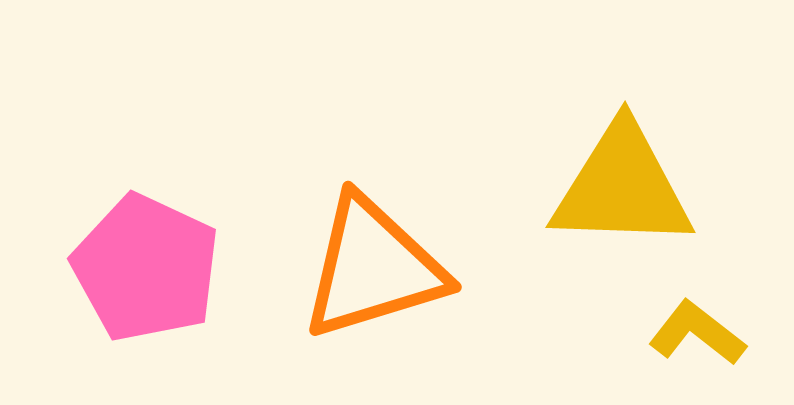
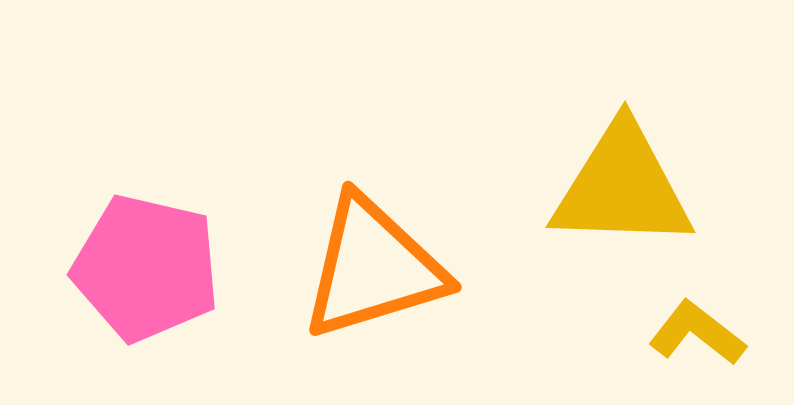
pink pentagon: rotated 12 degrees counterclockwise
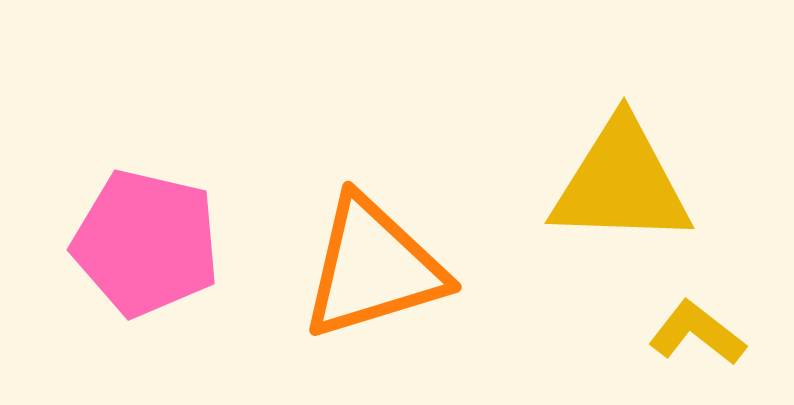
yellow triangle: moved 1 px left, 4 px up
pink pentagon: moved 25 px up
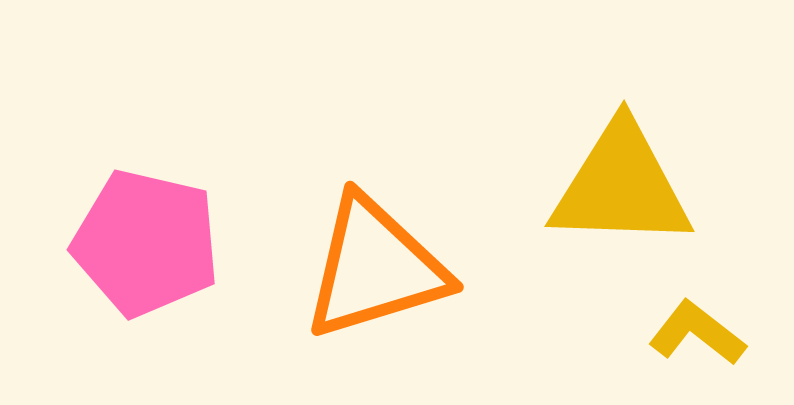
yellow triangle: moved 3 px down
orange triangle: moved 2 px right
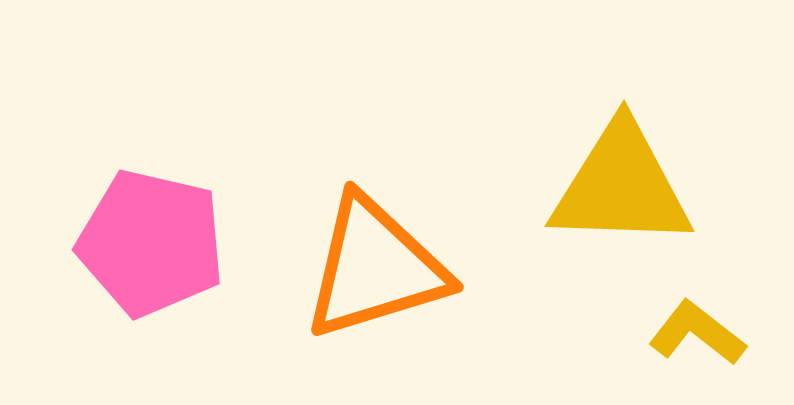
pink pentagon: moved 5 px right
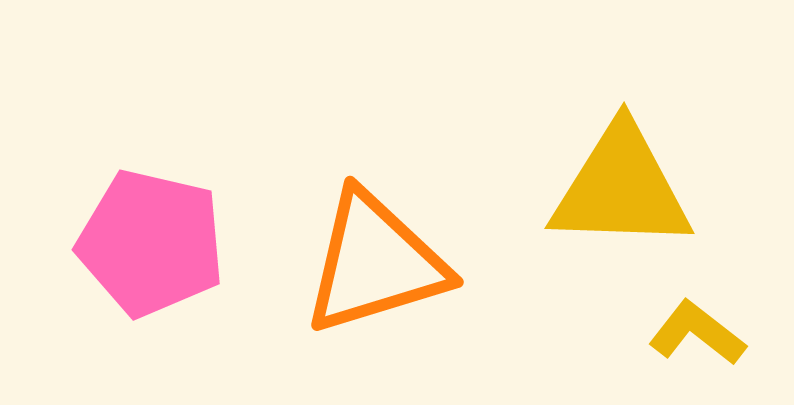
yellow triangle: moved 2 px down
orange triangle: moved 5 px up
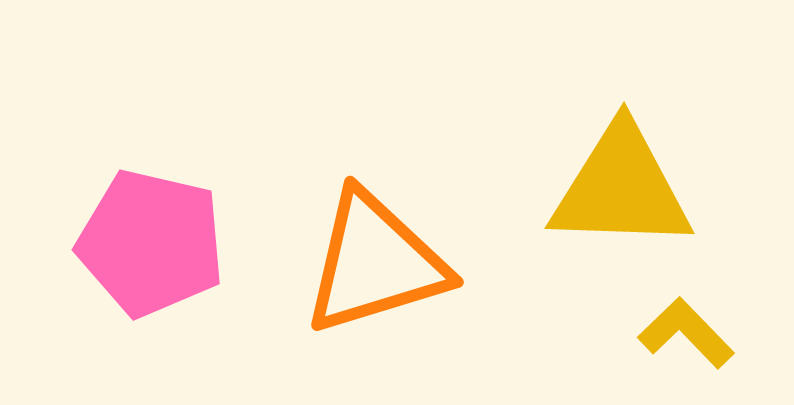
yellow L-shape: moved 11 px left; rotated 8 degrees clockwise
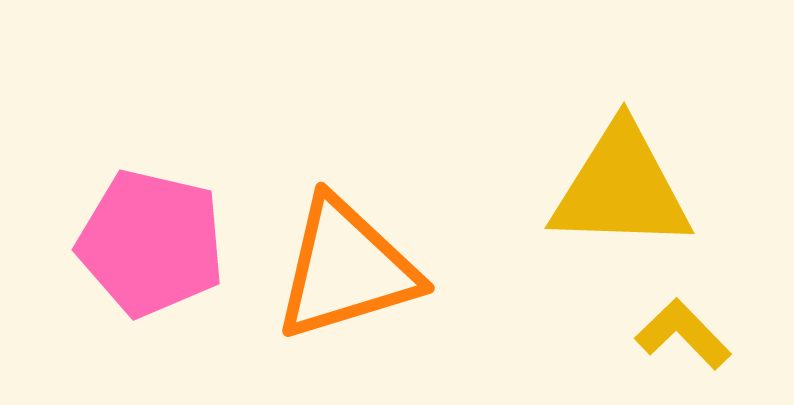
orange triangle: moved 29 px left, 6 px down
yellow L-shape: moved 3 px left, 1 px down
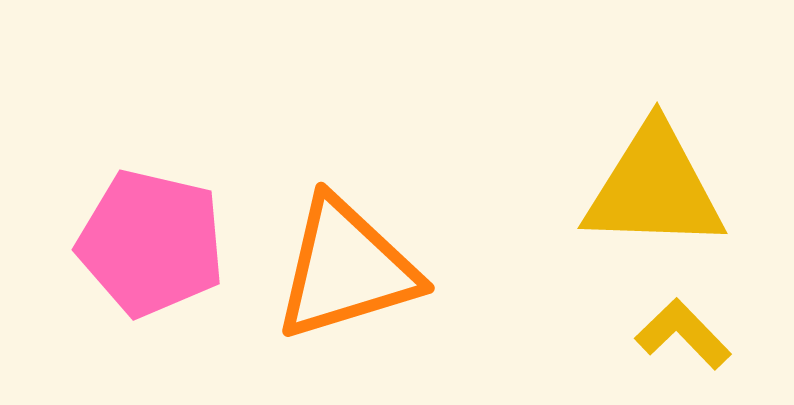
yellow triangle: moved 33 px right
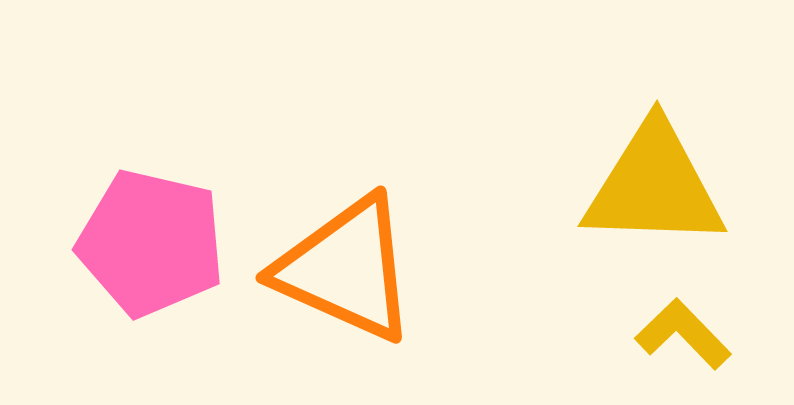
yellow triangle: moved 2 px up
orange triangle: rotated 41 degrees clockwise
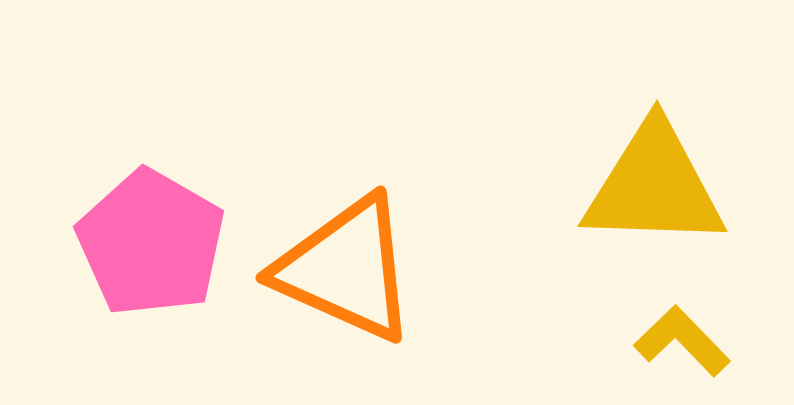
pink pentagon: rotated 17 degrees clockwise
yellow L-shape: moved 1 px left, 7 px down
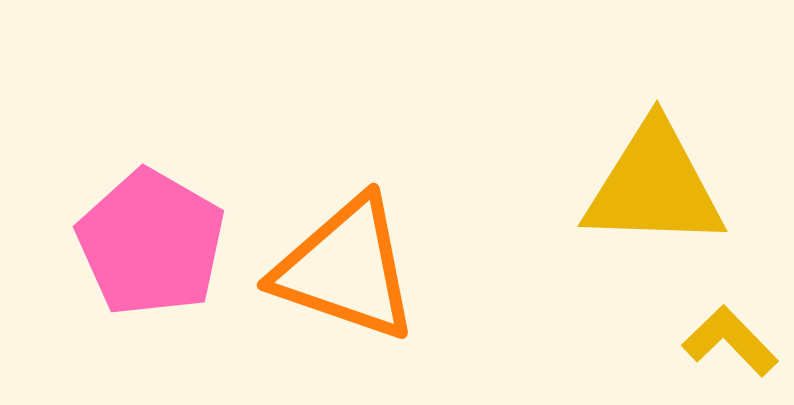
orange triangle: rotated 5 degrees counterclockwise
yellow L-shape: moved 48 px right
